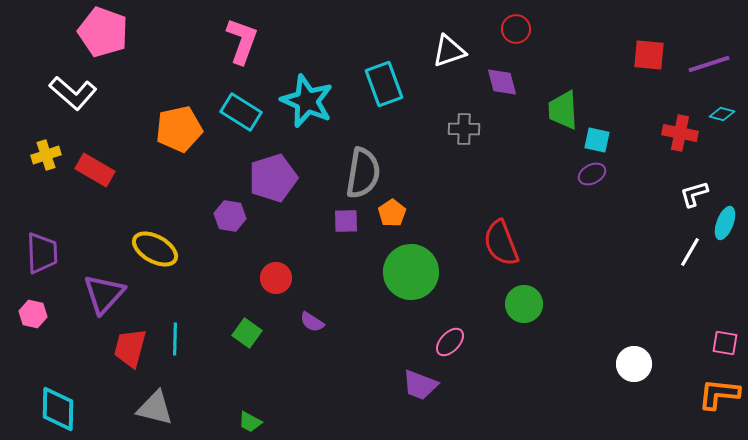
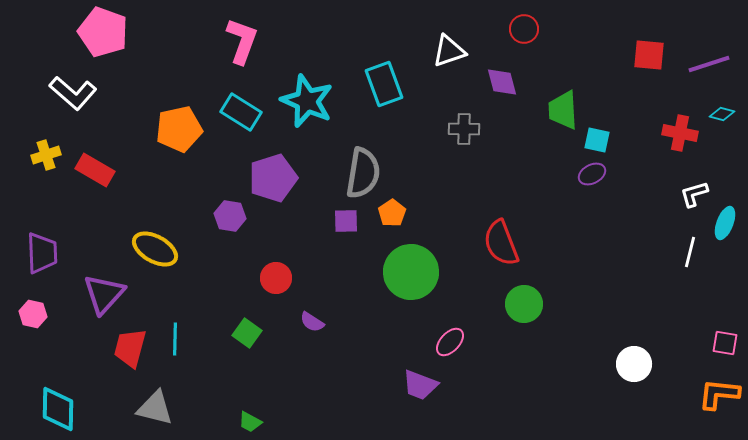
red circle at (516, 29): moved 8 px right
white line at (690, 252): rotated 16 degrees counterclockwise
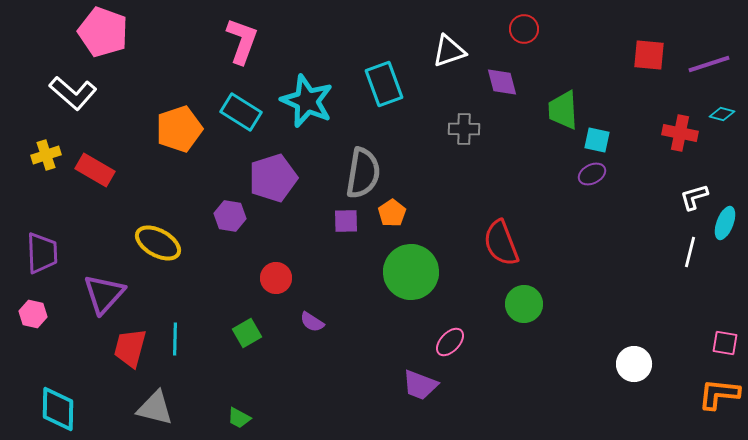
orange pentagon at (179, 129): rotated 6 degrees counterclockwise
white L-shape at (694, 194): moved 3 px down
yellow ellipse at (155, 249): moved 3 px right, 6 px up
green square at (247, 333): rotated 24 degrees clockwise
green trapezoid at (250, 422): moved 11 px left, 4 px up
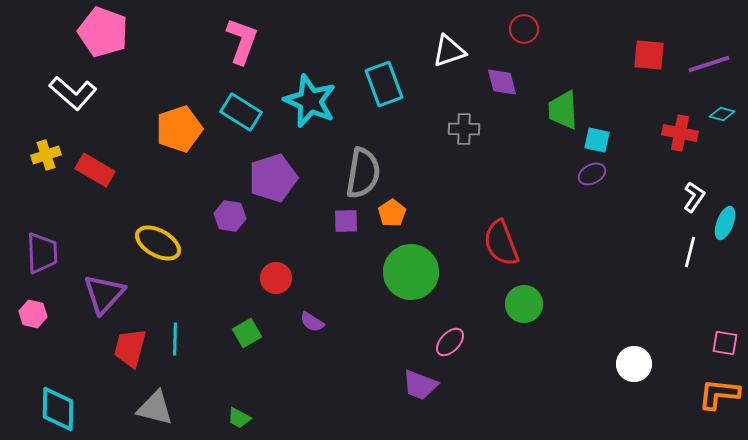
cyan star at (307, 101): moved 3 px right
white L-shape at (694, 197): rotated 140 degrees clockwise
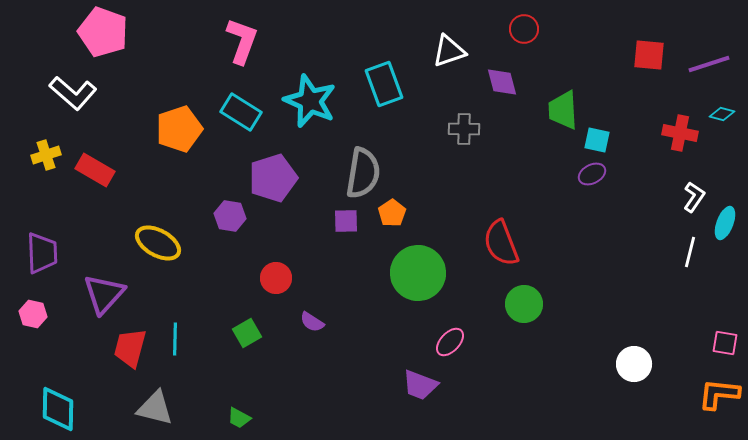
green circle at (411, 272): moved 7 px right, 1 px down
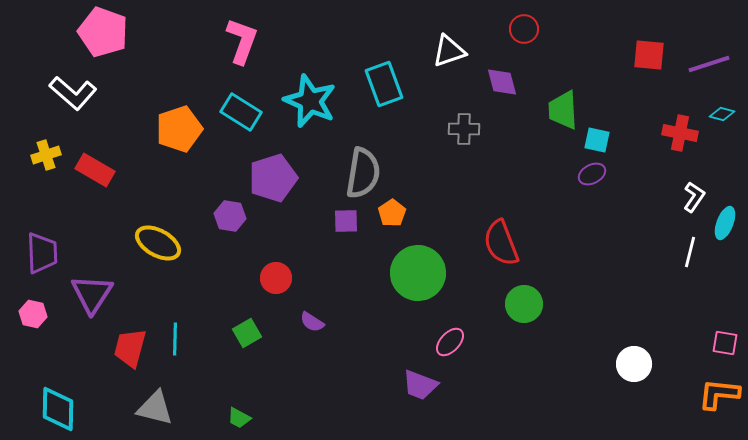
purple triangle at (104, 294): moved 12 px left; rotated 9 degrees counterclockwise
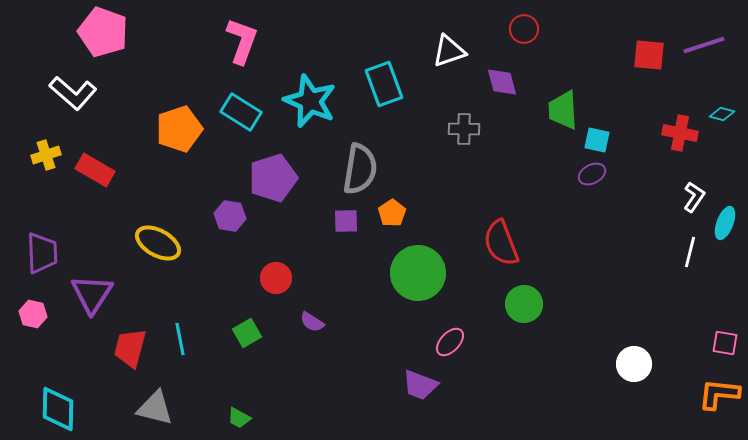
purple line at (709, 64): moved 5 px left, 19 px up
gray semicircle at (363, 173): moved 3 px left, 4 px up
cyan line at (175, 339): moved 5 px right; rotated 12 degrees counterclockwise
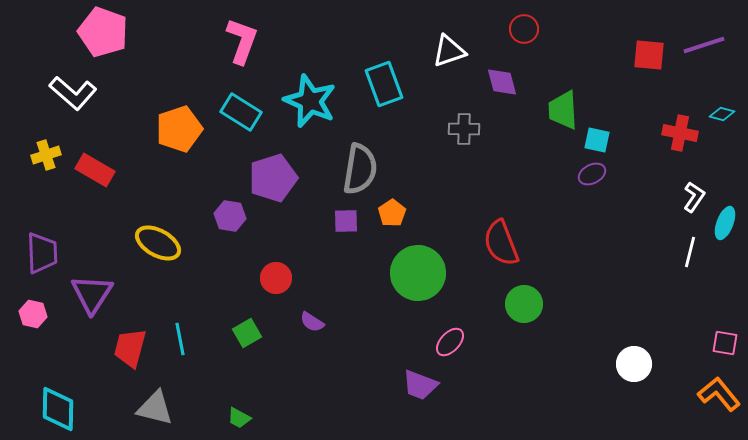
orange L-shape at (719, 394): rotated 45 degrees clockwise
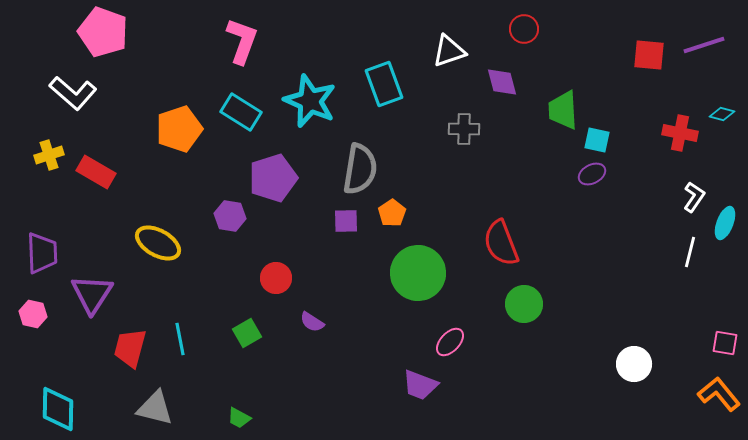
yellow cross at (46, 155): moved 3 px right
red rectangle at (95, 170): moved 1 px right, 2 px down
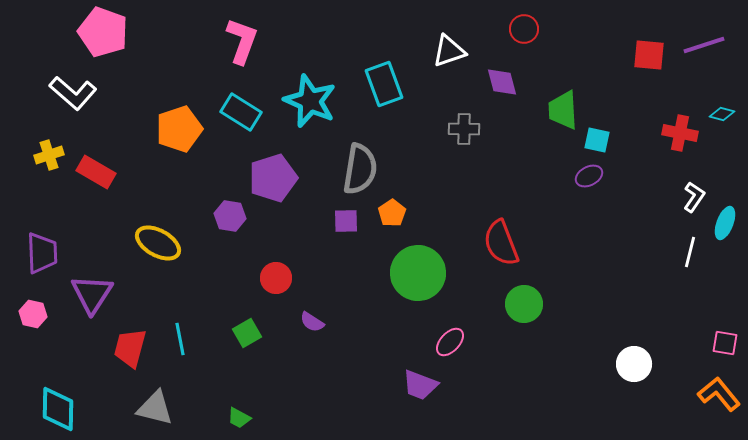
purple ellipse at (592, 174): moved 3 px left, 2 px down
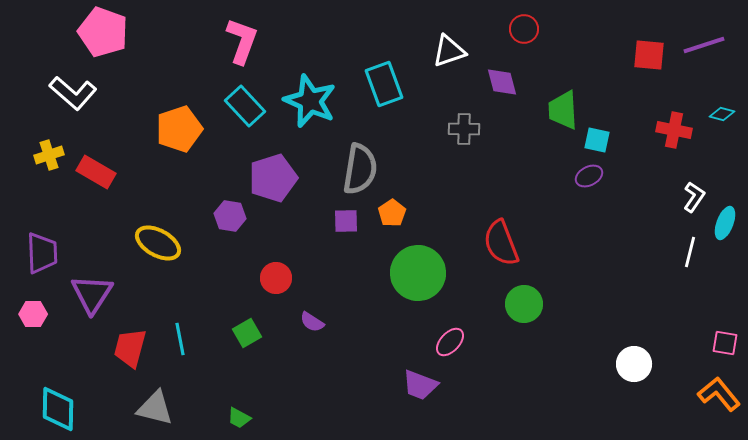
cyan rectangle at (241, 112): moved 4 px right, 6 px up; rotated 15 degrees clockwise
red cross at (680, 133): moved 6 px left, 3 px up
pink hexagon at (33, 314): rotated 12 degrees counterclockwise
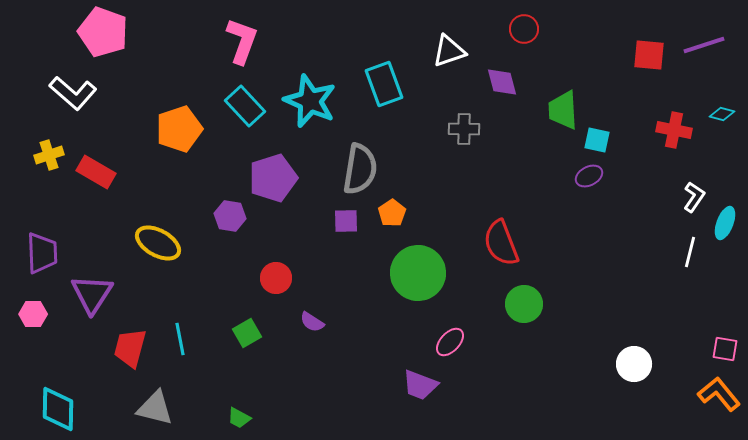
pink square at (725, 343): moved 6 px down
